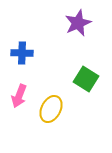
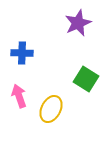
pink arrow: rotated 140 degrees clockwise
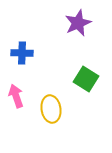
pink arrow: moved 3 px left
yellow ellipse: rotated 36 degrees counterclockwise
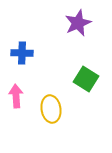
pink arrow: rotated 15 degrees clockwise
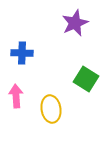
purple star: moved 3 px left
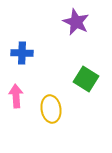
purple star: moved 1 px right, 1 px up; rotated 24 degrees counterclockwise
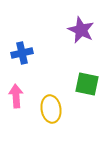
purple star: moved 5 px right, 8 px down
blue cross: rotated 15 degrees counterclockwise
green square: moved 1 px right, 5 px down; rotated 20 degrees counterclockwise
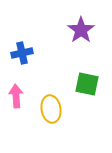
purple star: rotated 12 degrees clockwise
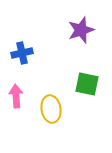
purple star: rotated 16 degrees clockwise
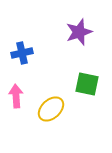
purple star: moved 2 px left, 2 px down
yellow ellipse: rotated 56 degrees clockwise
